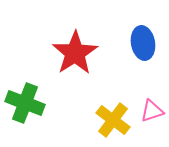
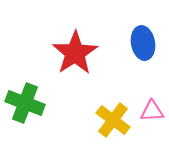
pink triangle: rotated 15 degrees clockwise
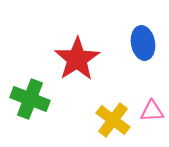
red star: moved 2 px right, 6 px down
green cross: moved 5 px right, 4 px up
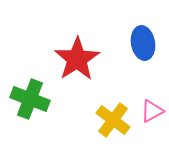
pink triangle: rotated 25 degrees counterclockwise
